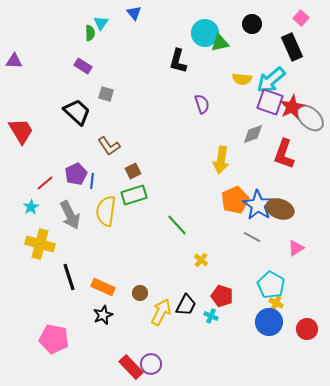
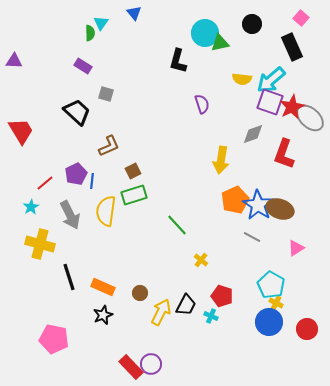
brown L-shape at (109, 146): rotated 80 degrees counterclockwise
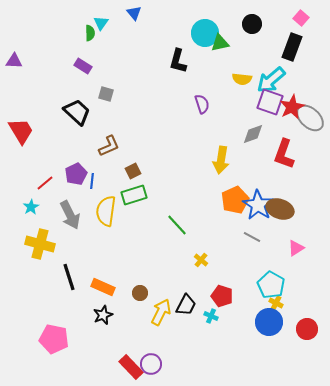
black rectangle at (292, 47): rotated 44 degrees clockwise
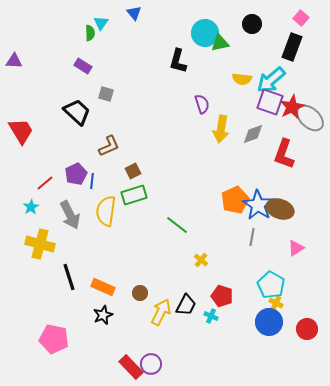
yellow arrow at (221, 160): moved 31 px up
green line at (177, 225): rotated 10 degrees counterclockwise
gray line at (252, 237): rotated 72 degrees clockwise
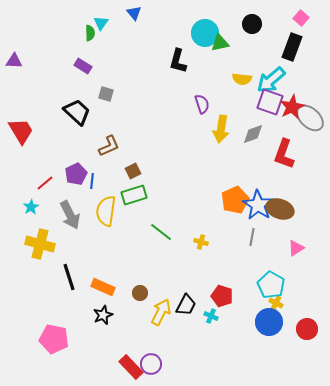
green line at (177, 225): moved 16 px left, 7 px down
yellow cross at (201, 260): moved 18 px up; rotated 24 degrees counterclockwise
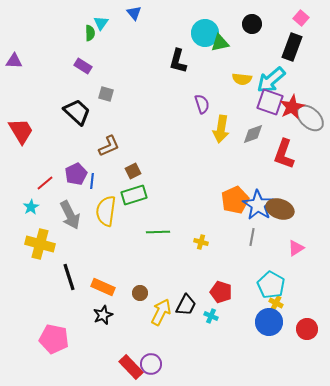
green line at (161, 232): moved 3 px left; rotated 40 degrees counterclockwise
red pentagon at (222, 296): moved 1 px left, 4 px up
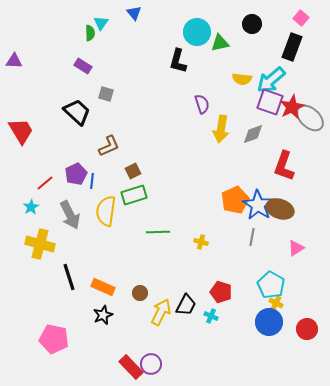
cyan circle at (205, 33): moved 8 px left, 1 px up
red L-shape at (284, 154): moved 12 px down
